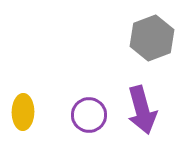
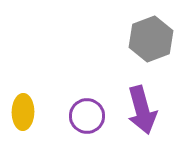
gray hexagon: moved 1 px left, 1 px down
purple circle: moved 2 px left, 1 px down
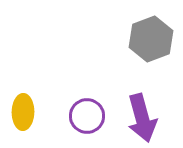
purple arrow: moved 8 px down
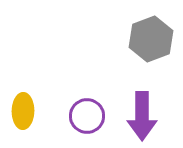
yellow ellipse: moved 1 px up
purple arrow: moved 2 px up; rotated 15 degrees clockwise
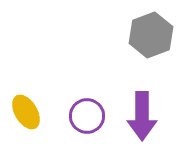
gray hexagon: moved 4 px up
yellow ellipse: moved 3 px right, 1 px down; rotated 32 degrees counterclockwise
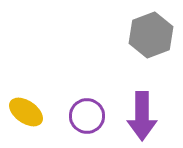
yellow ellipse: rotated 24 degrees counterclockwise
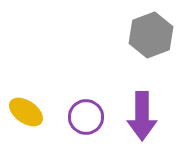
purple circle: moved 1 px left, 1 px down
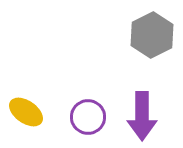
gray hexagon: moved 1 px right; rotated 6 degrees counterclockwise
purple circle: moved 2 px right
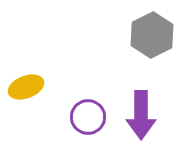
yellow ellipse: moved 25 px up; rotated 56 degrees counterclockwise
purple arrow: moved 1 px left, 1 px up
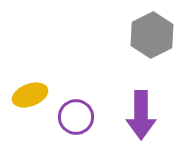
yellow ellipse: moved 4 px right, 8 px down
purple circle: moved 12 px left
